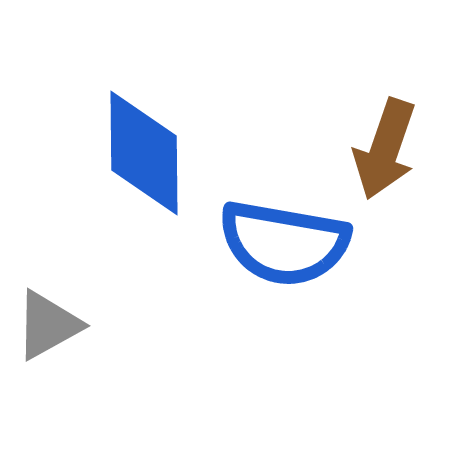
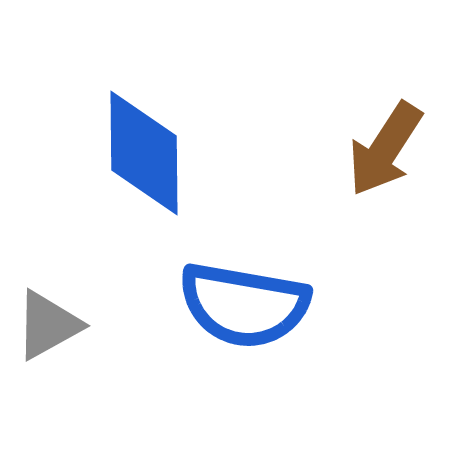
brown arrow: rotated 14 degrees clockwise
blue semicircle: moved 40 px left, 62 px down
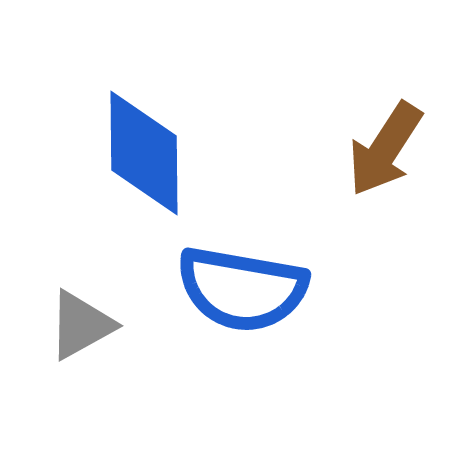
blue semicircle: moved 2 px left, 16 px up
gray triangle: moved 33 px right
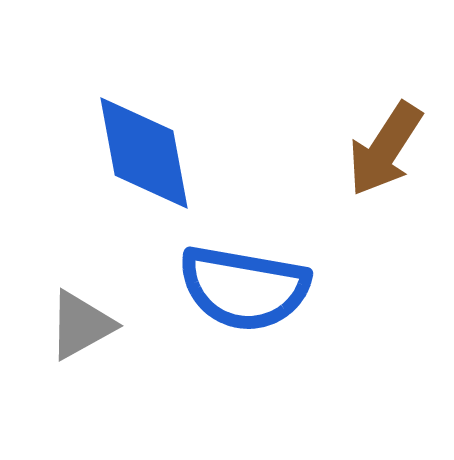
blue diamond: rotated 10 degrees counterclockwise
blue semicircle: moved 2 px right, 1 px up
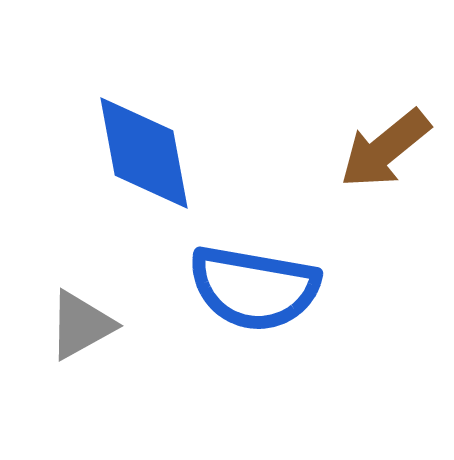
brown arrow: rotated 18 degrees clockwise
blue semicircle: moved 10 px right
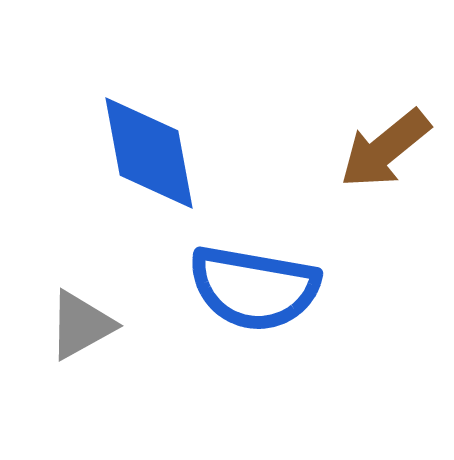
blue diamond: moved 5 px right
